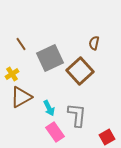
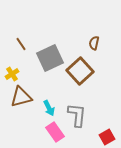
brown triangle: rotated 15 degrees clockwise
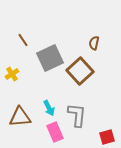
brown line: moved 2 px right, 4 px up
brown triangle: moved 1 px left, 20 px down; rotated 10 degrees clockwise
pink rectangle: rotated 12 degrees clockwise
red square: rotated 14 degrees clockwise
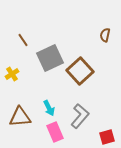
brown semicircle: moved 11 px right, 8 px up
gray L-shape: moved 3 px right, 1 px down; rotated 35 degrees clockwise
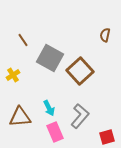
gray square: rotated 36 degrees counterclockwise
yellow cross: moved 1 px right, 1 px down
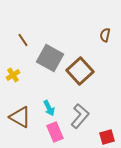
brown triangle: rotated 35 degrees clockwise
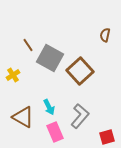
brown line: moved 5 px right, 5 px down
cyan arrow: moved 1 px up
brown triangle: moved 3 px right
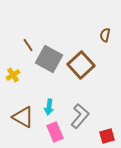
gray square: moved 1 px left, 1 px down
brown square: moved 1 px right, 6 px up
cyan arrow: rotated 35 degrees clockwise
red square: moved 1 px up
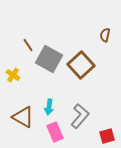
yellow cross: rotated 24 degrees counterclockwise
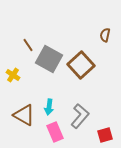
brown triangle: moved 1 px right, 2 px up
red square: moved 2 px left, 1 px up
